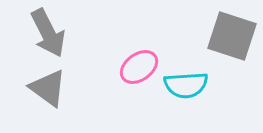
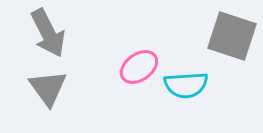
gray triangle: rotated 18 degrees clockwise
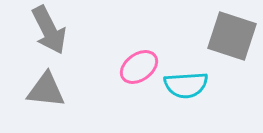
gray arrow: moved 1 px right, 3 px up
gray triangle: moved 2 px left, 2 px down; rotated 48 degrees counterclockwise
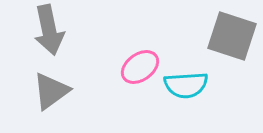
gray arrow: rotated 15 degrees clockwise
pink ellipse: moved 1 px right
gray triangle: moved 5 px right, 1 px down; rotated 42 degrees counterclockwise
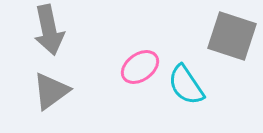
cyan semicircle: rotated 60 degrees clockwise
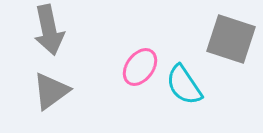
gray square: moved 1 px left, 3 px down
pink ellipse: rotated 18 degrees counterclockwise
cyan semicircle: moved 2 px left
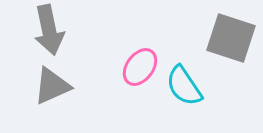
gray square: moved 1 px up
cyan semicircle: moved 1 px down
gray triangle: moved 1 px right, 5 px up; rotated 12 degrees clockwise
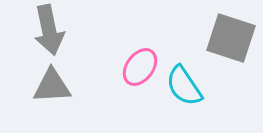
gray triangle: rotated 21 degrees clockwise
